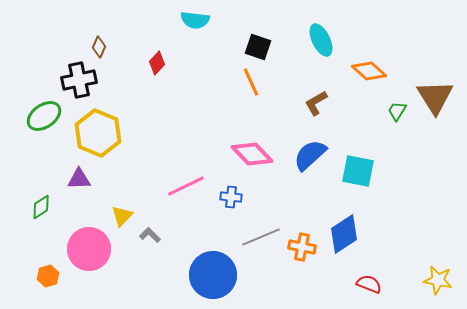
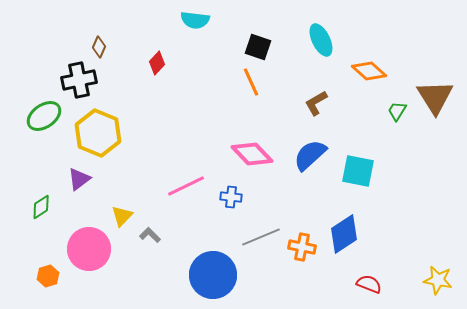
purple triangle: rotated 35 degrees counterclockwise
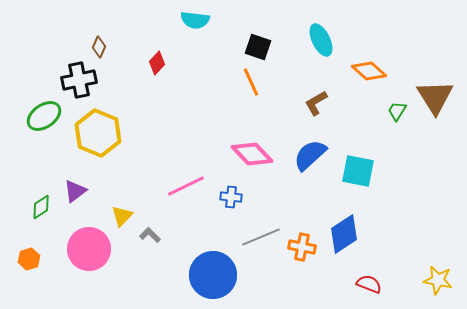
purple triangle: moved 4 px left, 12 px down
orange hexagon: moved 19 px left, 17 px up
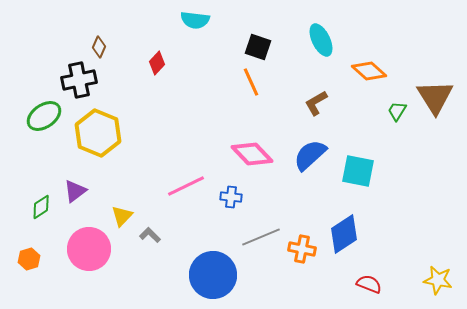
orange cross: moved 2 px down
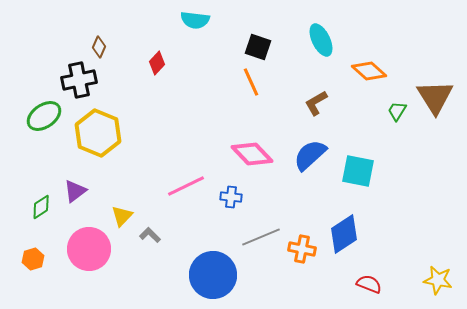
orange hexagon: moved 4 px right
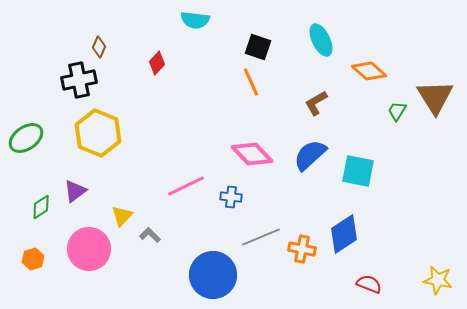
green ellipse: moved 18 px left, 22 px down
